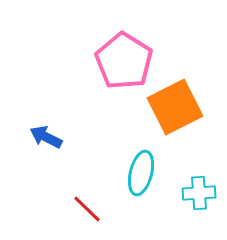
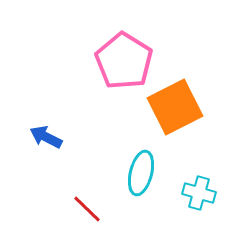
cyan cross: rotated 20 degrees clockwise
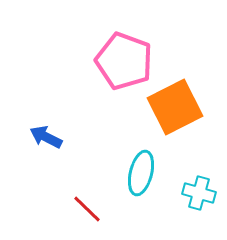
pink pentagon: rotated 12 degrees counterclockwise
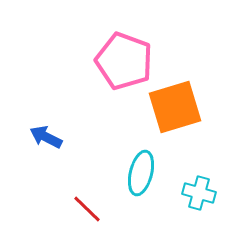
orange square: rotated 10 degrees clockwise
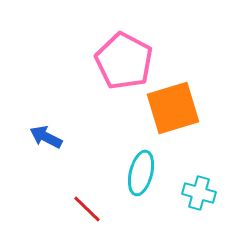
pink pentagon: rotated 8 degrees clockwise
orange square: moved 2 px left, 1 px down
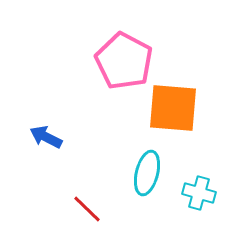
orange square: rotated 22 degrees clockwise
cyan ellipse: moved 6 px right
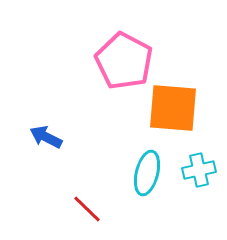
cyan cross: moved 23 px up; rotated 28 degrees counterclockwise
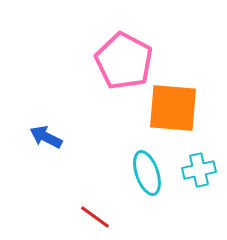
cyan ellipse: rotated 33 degrees counterclockwise
red line: moved 8 px right, 8 px down; rotated 8 degrees counterclockwise
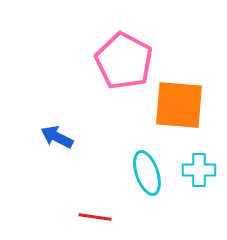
orange square: moved 6 px right, 3 px up
blue arrow: moved 11 px right
cyan cross: rotated 12 degrees clockwise
red line: rotated 28 degrees counterclockwise
